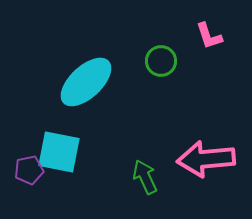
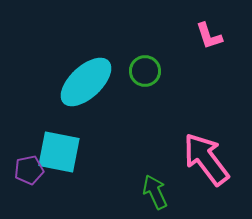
green circle: moved 16 px left, 10 px down
pink arrow: rotated 58 degrees clockwise
green arrow: moved 10 px right, 15 px down
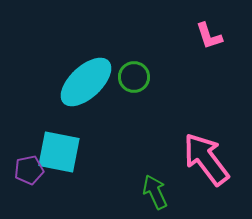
green circle: moved 11 px left, 6 px down
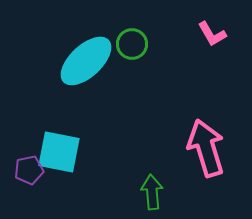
pink L-shape: moved 3 px right, 2 px up; rotated 12 degrees counterclockwise
green circle: moved 2 px left, 33 px up
cyan ellipse: moved 21 px up
pink arrow: moved 11 px up; rotated 20 degrees clockwise
green arrow: moved 3 px left; rotated 20 degrees clockwise
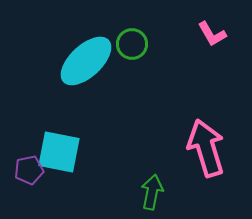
green arrow: rotated 16 degrees clockwise
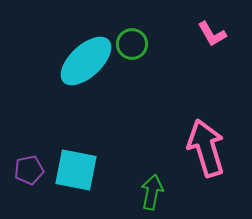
cyan square: moved 17 px right, 18 px down
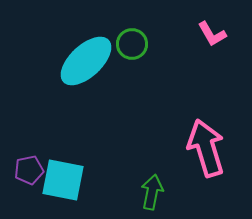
cyan square: moved 13 px left, 10 px down
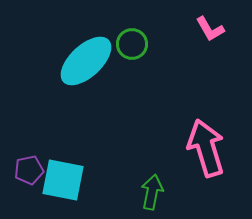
pink L-shape: moved 2 px left, 5 px up
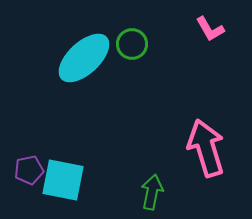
cyan ellipse: moved 2 px left, 3 px up
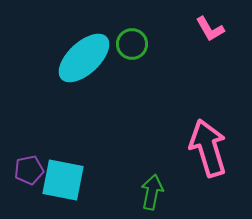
pink arrow: moved 2 px right
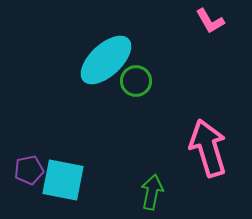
pink L-shape: moved 8 px up
green circle: moved 4 px right, 37 px down
cyan ellipse: moved 22 px right, 2 px down
